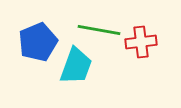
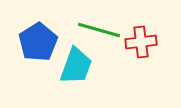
green line: rotated 6 degrees clockwise
blue pentagon: rotated 9 degrees counterclockwise
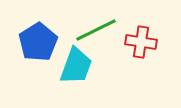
green line: moved 3 px left; rotated 42 degrees counterclockwise
red cross: rotated 16 degrees clockwise
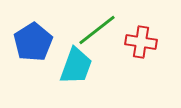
green line: moved 1 px right; rotated 12 degrees counterclockwise
blue pentagon: moved 5 px left
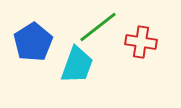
green line: moved 1 px right, 3 px up
cyan trapezoid: moved 1 px right, 1 px up
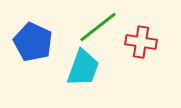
blue pentagon: rotated 15 degrees counterclockwise
cyan trapezoid: moved 6 px right, 3 px down
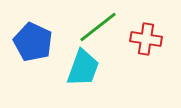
red cross: moved 5 px right, 3 px up
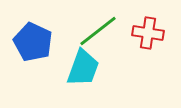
green line: moved 4 px down
red cross: moved 2 px right, 6 px up
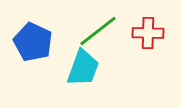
red cross: rotated 8 degrees counterclockwise
